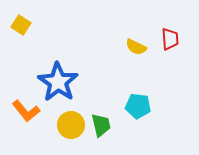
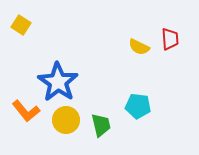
yellow semicircle: moved 3 px right
yellow circle: moved 5 px left, 5 px up
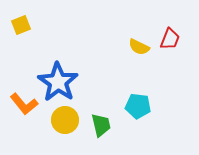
yellow square: rotated 36 degrees clockwise
red trapezoid: rotated 25 degrees clockwise
orange L-shape: moved 2 px left, 7 px up
yellow circle: moved 1 px left
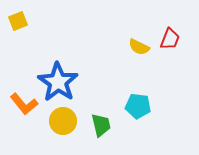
yellow square: moved 3 px left, 4 px up
yellow circle: moved 2 px left, 1 px down
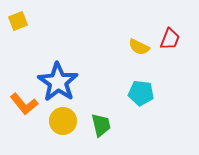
cyan pentagon: moved 3 px right, 13 px up
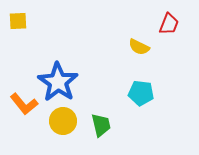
yellow square: rotated 18 degrees clockwise
red trapezoid: moved 1 px left, 15 px up
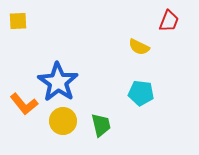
red trapezoid: moved 3 px up
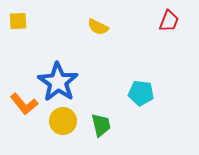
yellow semicircle: moved 41 px left, 20 px up
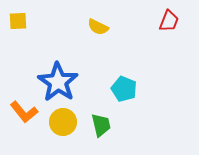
cyan pentagon: moved 17 px left, 4 px up; rotated 15 degrees clockwise
orange L-shape: moved 8 px down
yellow circle: moved 1 px down
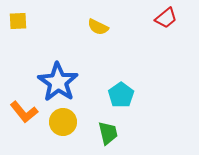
red trapezoid: moved 3 px left, 3 px up; rotated 30 degrees clockwise
cyan pentagon: moved 3 px left, 6 px down; rotated 15 degrees clockwise
green trapezoid: moved 7 px right, 8 px down
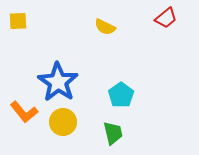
yellow semicircle: moved 7 px right
green trapezoid: moved 5 px right
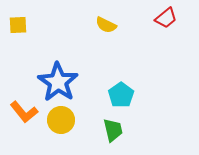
yellow square: moved 4 px down
yellow semicircle: moved 1 px right, 2 px up
yellow circle: moved 2 px left, 2 px up
green trapezoid: moved 3 px up
